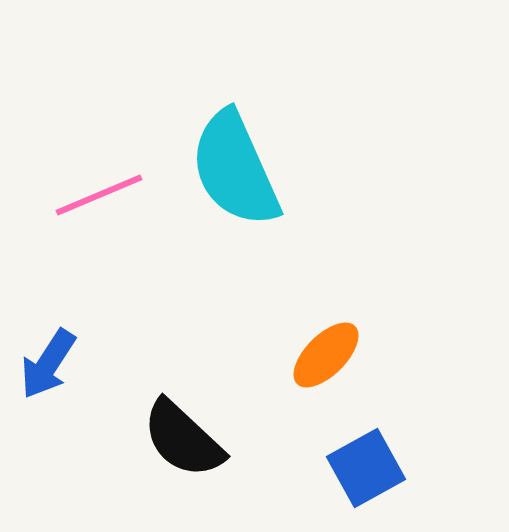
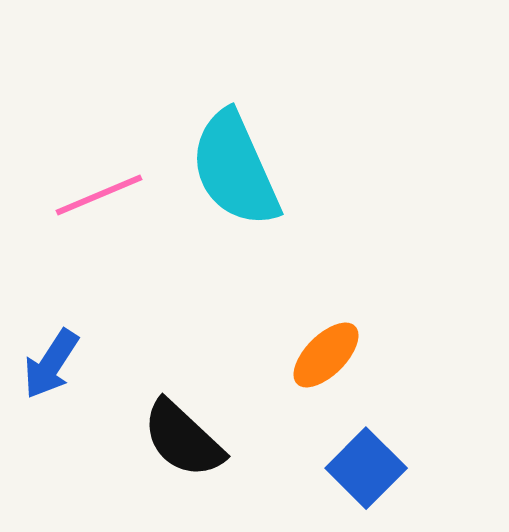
blue arrow: moved 3 px right
blue square: rotated 16 degrees counterclockwise
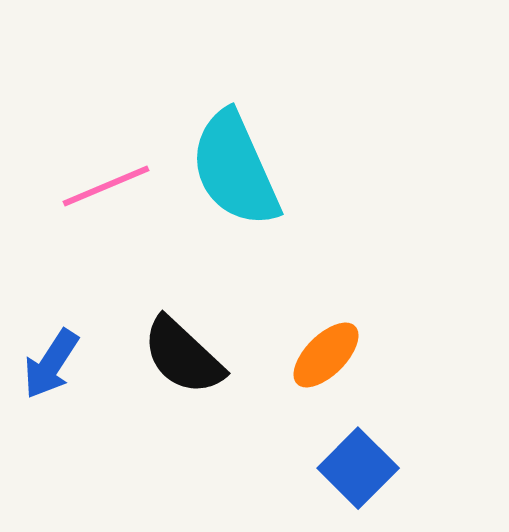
pink line: moved 7 px right, 9 px up
black semicircle: moved 83 px up
blue square: moved 8 px left
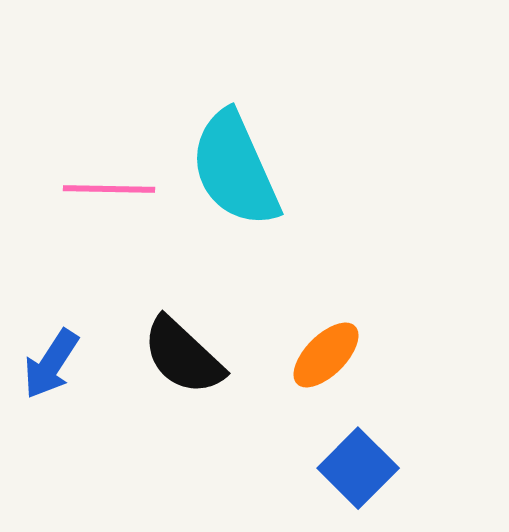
pink line: moved 3 px right, 3 px down; rotated 24 degrees clockwise
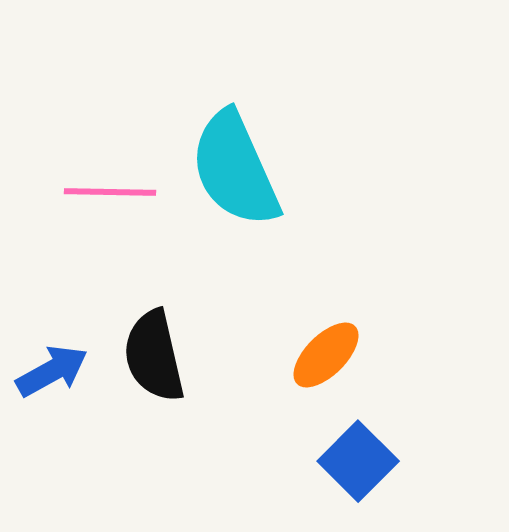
pink line: moved 1 px right, 3 px down
black semicircle: moved 29 px left; rotated 34 degrees clockwise
blue arrow: moved 1 px right, 7 px down; rotated 152 degrees counterclockwise
blue square: moved 7 px up
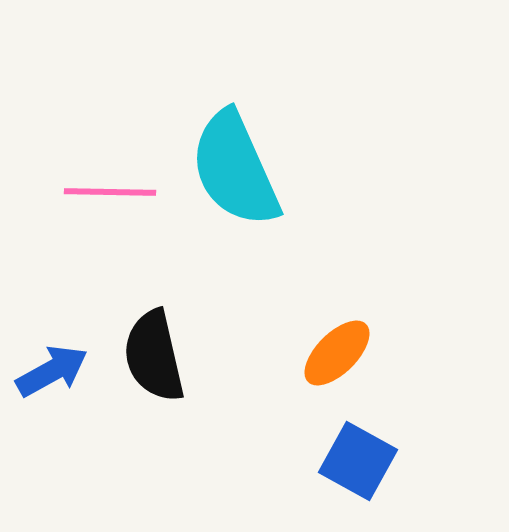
orange ellipse: moved 11 px right, 2 px up
blue square: rotated 16 degrees counterclockwise
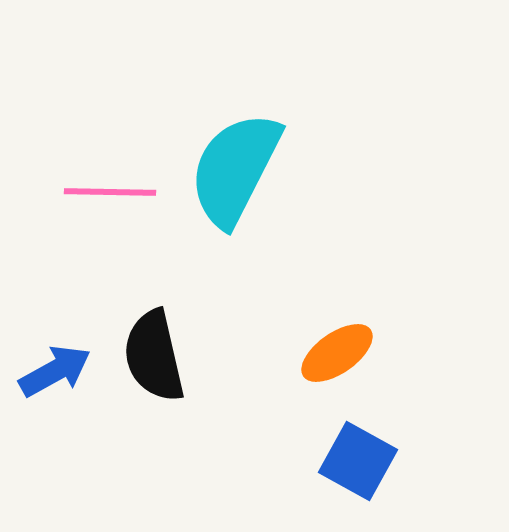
cyan semicircle: rotated 51 degrees clockwise
orange ellipse: rotated 10 degrees clockwise
blue arrow: moved 3 px right
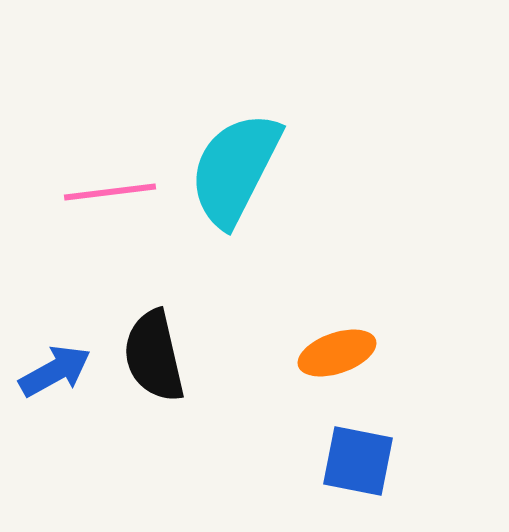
pink line: rotated 8 degrees counterclockwise
orange ellipse: rotated 16 degrees clockwise
blue square: rotated 18 degrees counterclockwise
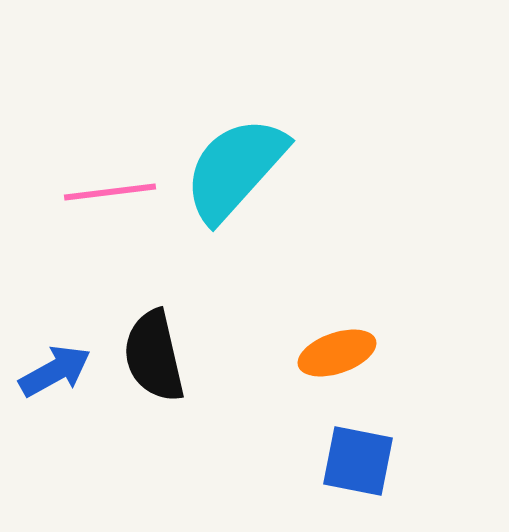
cyan semicircle: rotated 15 degrees clockwise
